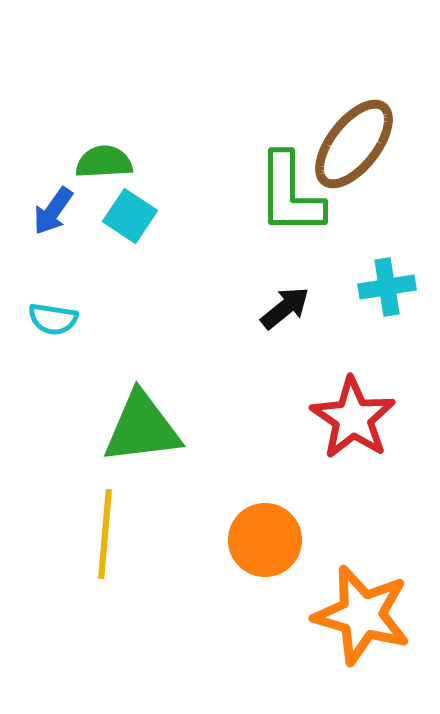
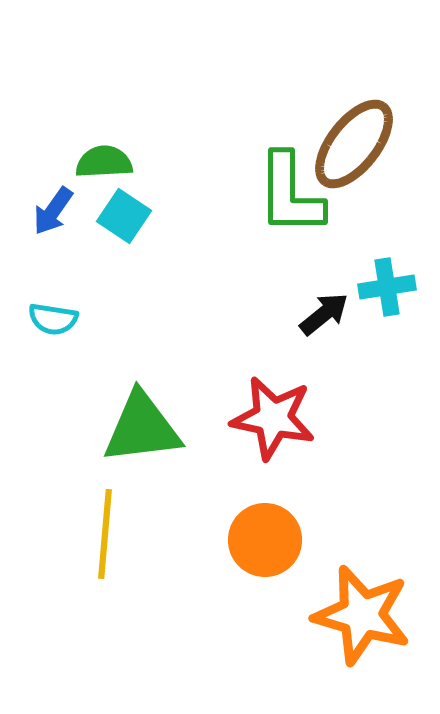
cyan square: moved 6 px left
black arrow: moved 39 px right, 6 px down
red star: moved 80 px left; rotated 22 degrees counterclockwise
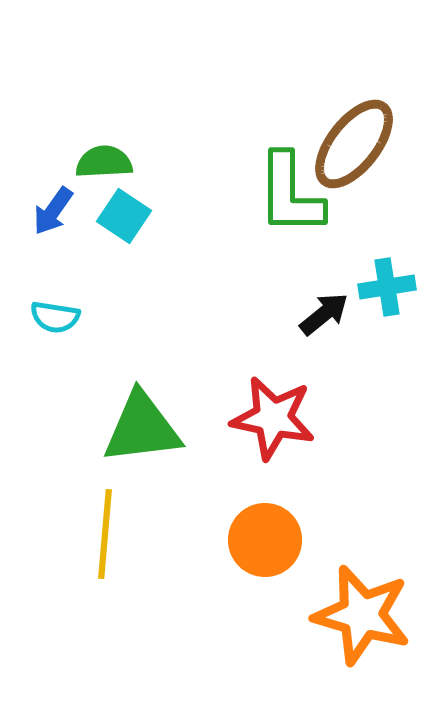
cyan semicircle: moved 2 px right, 2 px up
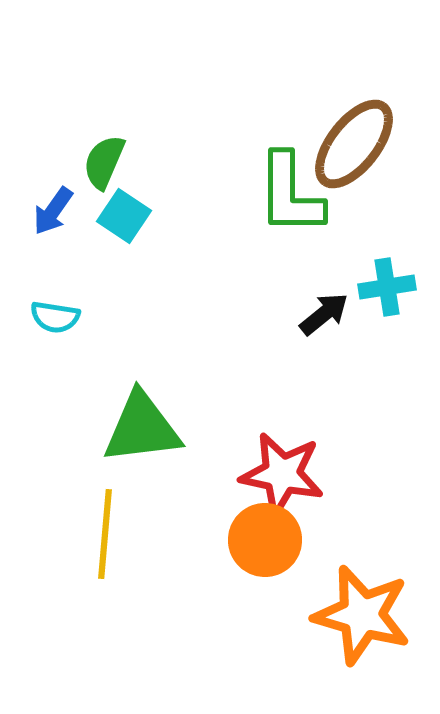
green semicircle: rotated 64 degrees counterclockwise
red star: moved 9 px right, 56 px down
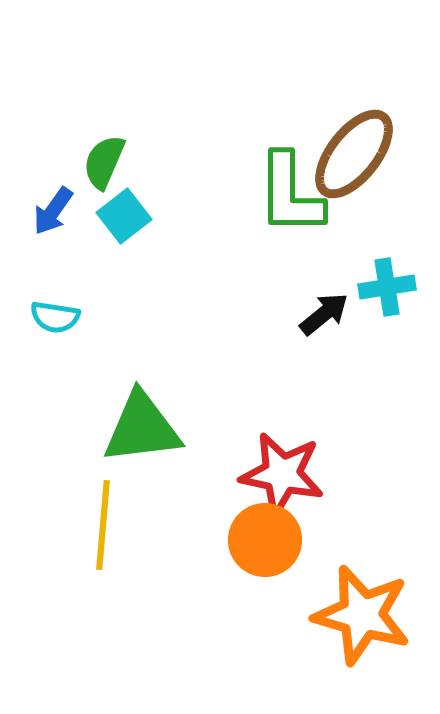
brown ellipse: moved 10 px down
cyan square: rotated 18 degrees clockwise
yellow line: moved 2 px left, 9 px up
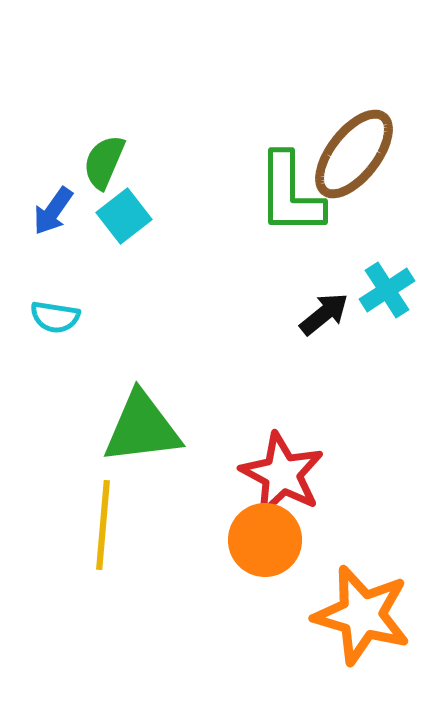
cyan cross: moved 3 px down; rotated 24 degrees counterclockwise
red star: rotated 16 degrees clockwise
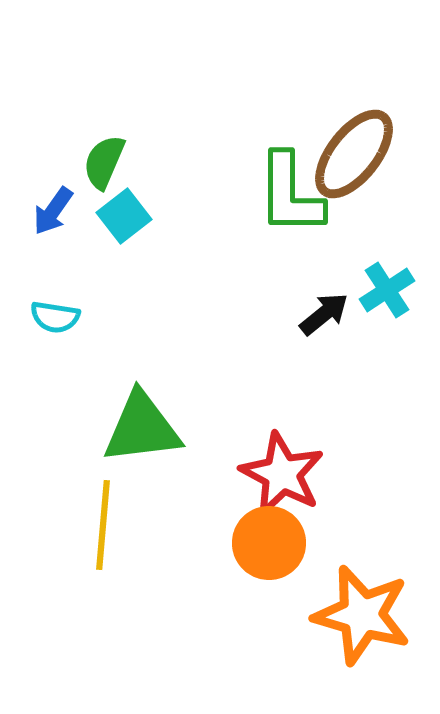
orange circle: moved 4 px right, 3 px down
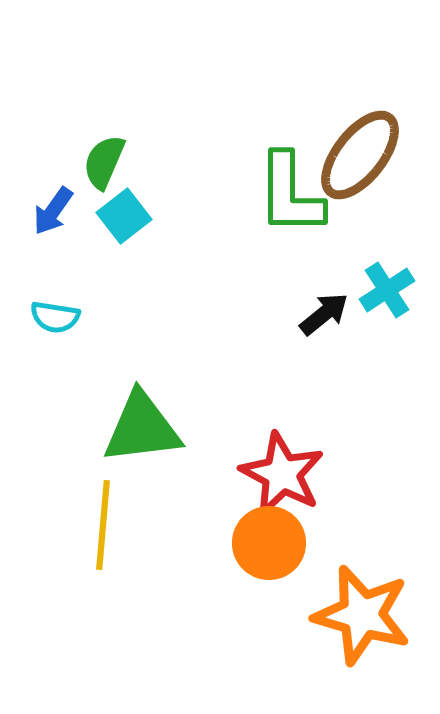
brown ellipse: moved 6 px right, 1 px down
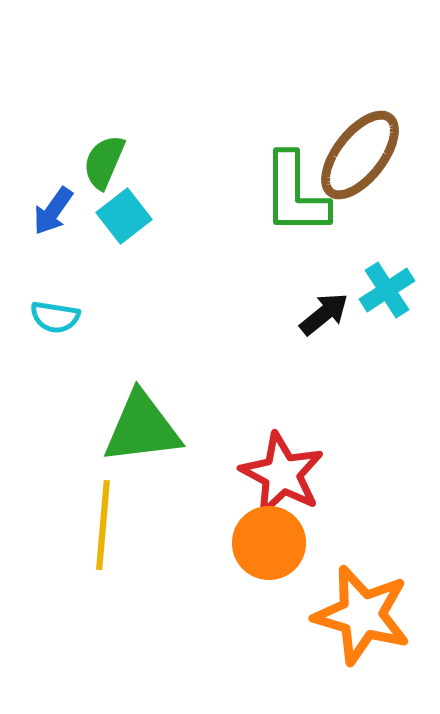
green L-shape: moved 5 px right
